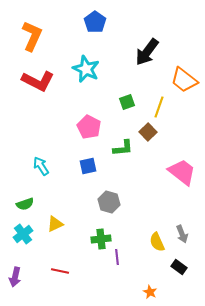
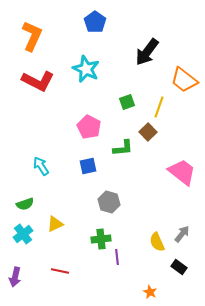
gray arrow: rotated 120 degrees counterclockwise
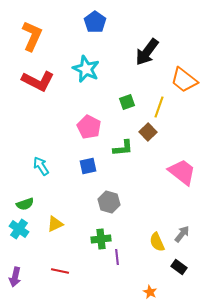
cyan cross: moved 4 px left, 5 px up; rotated 18 degrees counterclockwise
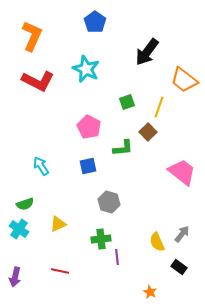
yellow triangle: moved 3 px right
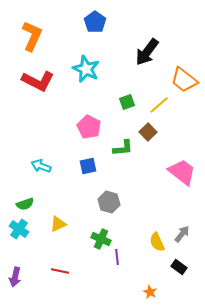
yellow line: moved 2 px up; rotated 30 degrees clockwise
cyan arrow: rotated 36 degrees counterclockwise
green cross: rotated 30 degrees clockwise
